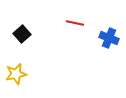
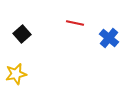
blue cross: rotated 18 degrees clockwise
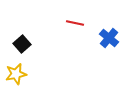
black square: moved 10 px down
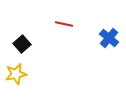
red line: moved 11 px left, 1 px down
